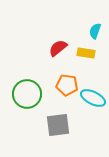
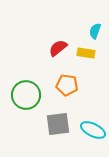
green circle: moved 1 px left, 1 px down
cyan ellipse: moved 32 px down
gray square: moved 1 px up
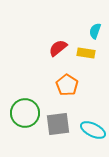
orange pentagon: rotated 25 degrees clockwise
green circle: moved 1 px left, 18 px down
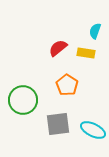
green circle: moved 2 px left, 13 px up
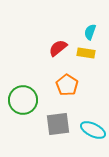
cyan semicircle: moved 5 px left, 1 px down
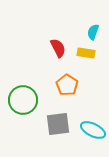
cyan semicircle: moved 3 px right
red semicircle: rotated 102 degrees clockwise
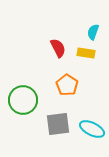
cyan ellipse: moved 1 px left, 1 px up
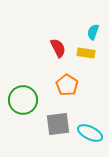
cyan ellipse: moved 2 px left, 4 px down
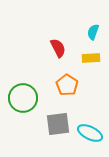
yellow rectangle: moved 5 px right, 5 px down; rotated 12 degrees counterclockwise
green circle: moved 2 px up
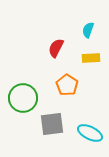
cyan semicircle: moved 5 px left, 2 px up
red semicircle: moved 2 px left; rotated 126 degrees counterclockwise
gray square: moved 6 px left
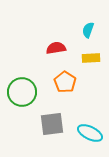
red semicircle: rotated 54 degrees clockwise
orange pentagon: moved 2 px left, 3 px up
green circle: moved 1 px left, 6 px up
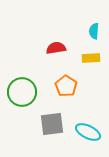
cyan semicircle: moved 6 px right, 1 px down; rotated 14 degrees counterclockwise
orange pentagon: moved 1 px right, 4 px down
cyan ellipse: moved 2 px left, 1 px up
